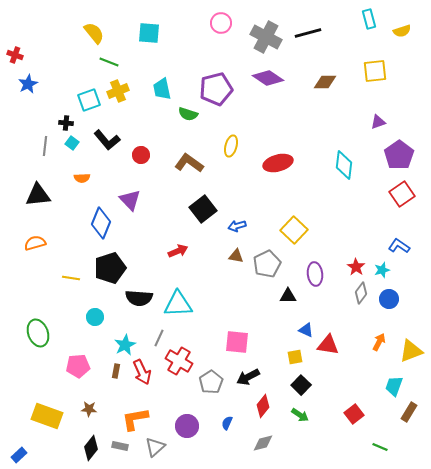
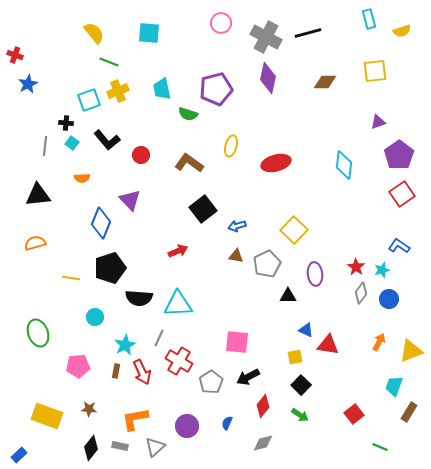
purple diamond at (268, 78): rotated 68 degrees clockwise
red ellipse at (278, 163): moved 2 px left
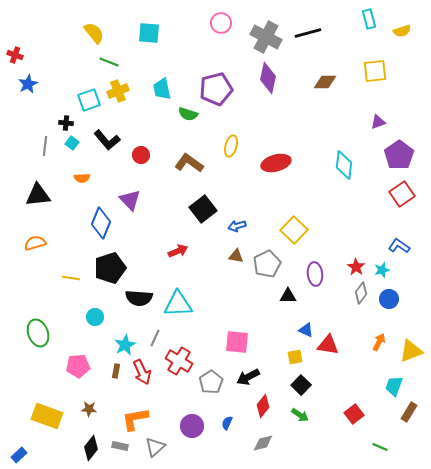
gray line at (159, 338): moved 4 px left
purple circle at (187, 426): moved 5 px right
